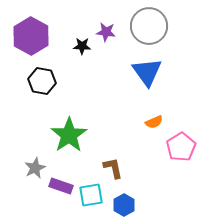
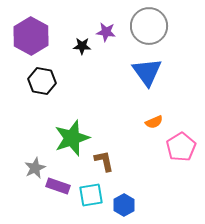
green star: moved 3 px right, 3 px down; rotated 15 degrees clockwise
brown L-shape: moved 9 px left, 7 px up
purple rectangle: moved 3 px left
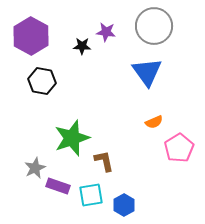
gray circle: moved 5 px right
pink pentagon: moved 2 px left, 1 px down
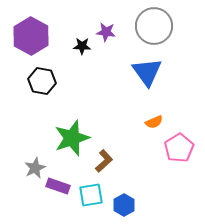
brown L-shape: rotated 60 degrees clockwise
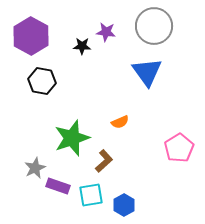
orange semicircle: moved 34 px left
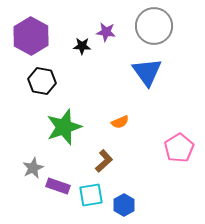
green star: moved 8 px left, 11 px up
gray star: moved 2 px left
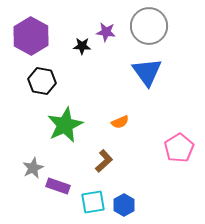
gray circle: moved 5 px left
green star: moved 1 px right, 2 px up; rotated 6 degrees counterclockwise
cyan square: moved 2 px right, 7 px down
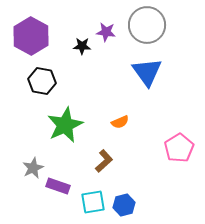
gray circle: moved 2 px left, 1 px up
blue hexagon: rotated 15 degrees clockwise
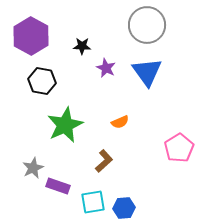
purple star: moved 36 px down; rotated 18 degrees clockwise
blue hexagon: moved 3 px down; rotated 10 degrees clockwise
